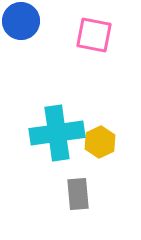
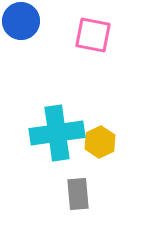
pink square: moved 1 px left
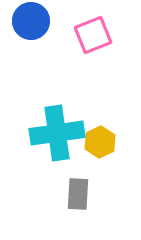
blue circle: moved 10 px right
pink square: rotated 33 degrees counterclockwise
gray rectangle: rotated 8 degrees clockwise
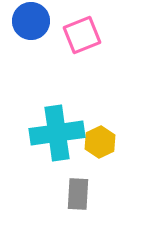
pink square: moved 11 px left
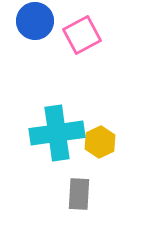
blue circle: moved 4 px right
pink square: rotated 6 degrees counterclockwise
gray rectangle: moved 1 px right
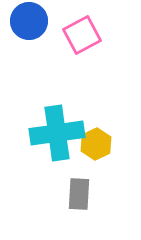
blue circle: moved 6 px left
yellow hexagon: moved 4 px left, 2 px down
